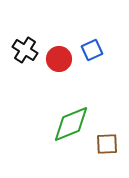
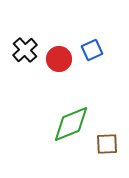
black cross: rotated 15 degrees clockwise
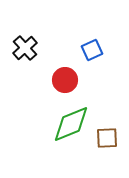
black cross: moved 2 px up
red circle: moved 6 px right, 21 px down
brown square: moved 6 px up
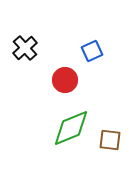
blue square: moved 1 px down
green diamond: moved 4 px down
brown square: moved 3 px right, 2 px down; rotated 10 degrees clockwise
